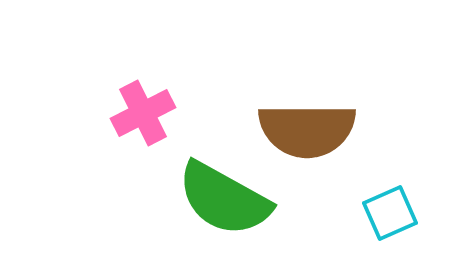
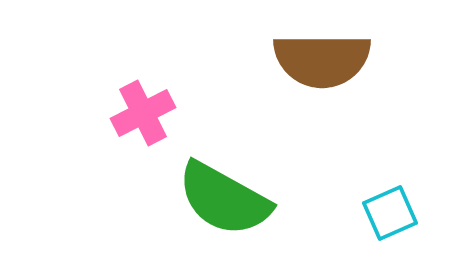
brown semicircle: moved 15 px right, 70 px up
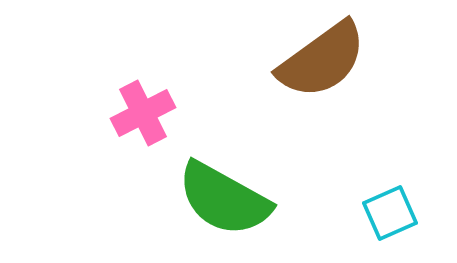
brown semicircle: rotated 36 degrees counterclockwise
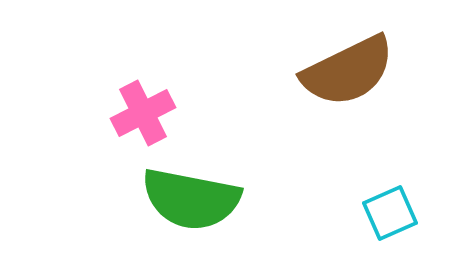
brown semicircle: moved 26 px right, 11 px down; rotated 10 degrees clockwise
green semicircle: moved 33 px left; rotated 18 degrees counterclockwise
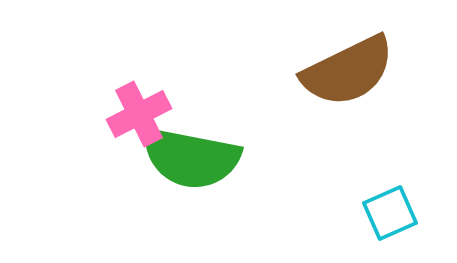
pink cross: moved 4 px left, 1 px down
green semicircle: moved 41 px up
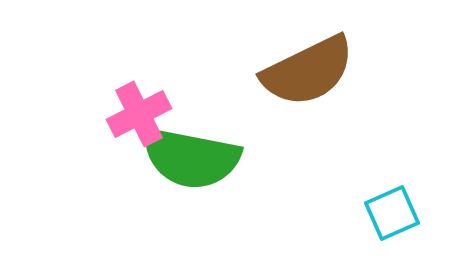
brown semicircle: moved 40 px left
cyan square: moved 2 px right
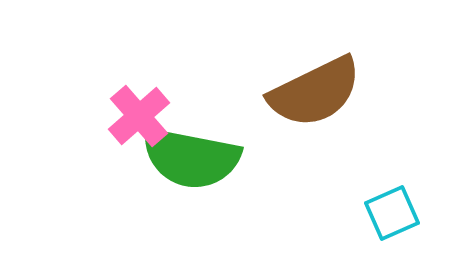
brown semicircle: moved 7 px right, 21 px down
pink cross: moved 2 px down; rotated 14 degrees counterclockwise
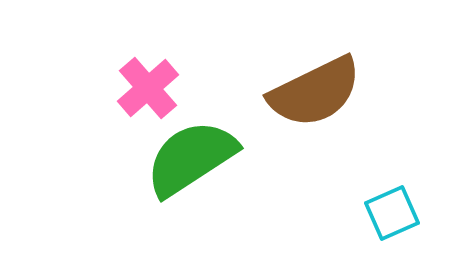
pink cross: moved 9 px right, 28 px up
green semicircle: rotated 136 degrees clockwise
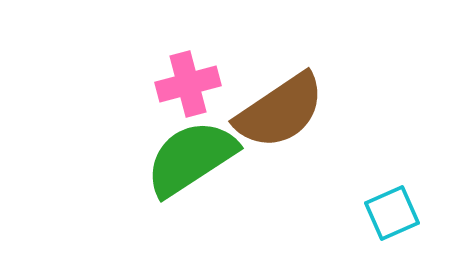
pink cross: moved 40 px right, 4 px up; rotated 26 degrees clockwise
brown semicircle: moved 35 px left, 19 px down; rotated 8 degrees counterclockwise
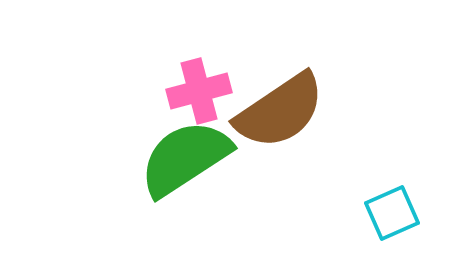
pink cross: moved 11 px right, 7 px down
green semicircle: moved 6 px left
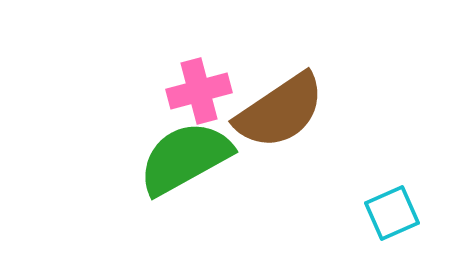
green semicircle: rotated 4 degrees clockwise
